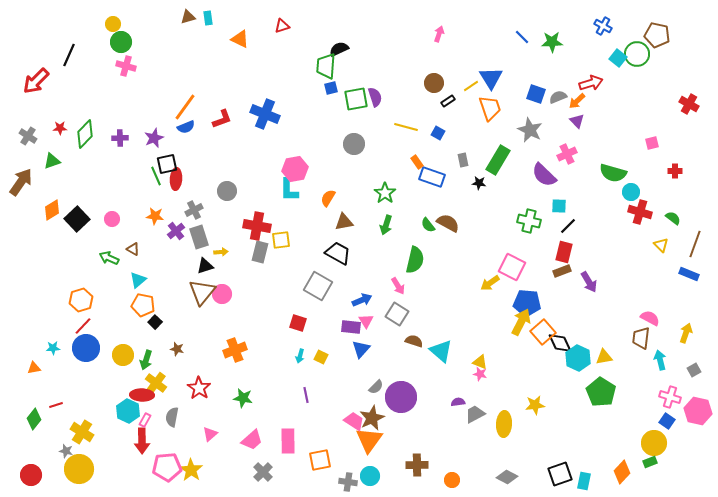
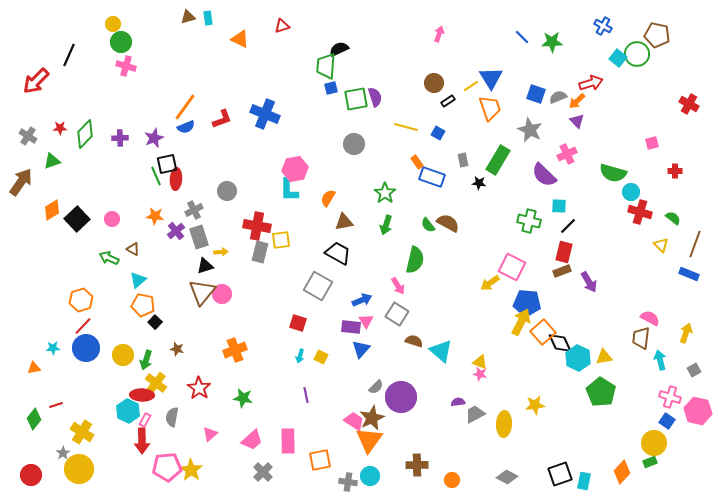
gray star at (66, 451): moved 3 px left, 2 px down; rotated 24 degrees clockwise
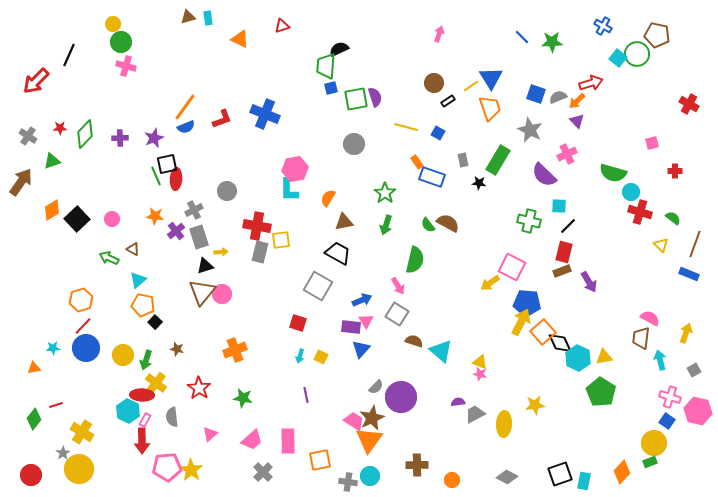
gray semicircle at (172, 417): rotated 18 degrees counterclockwise
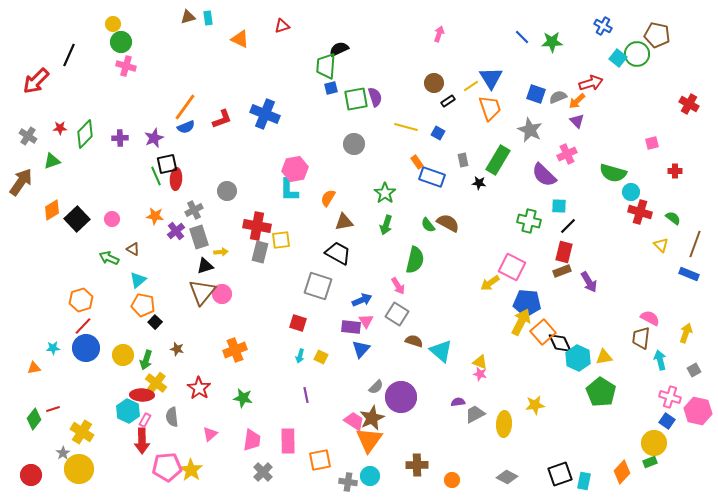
gray square at (318, 286): rotated 12 degrees counterclockwise
red line at (56, 405): moved 3 px left, 4 px down
pink trapezoid at (252, 440): rotated 40 degrees counterclockwise
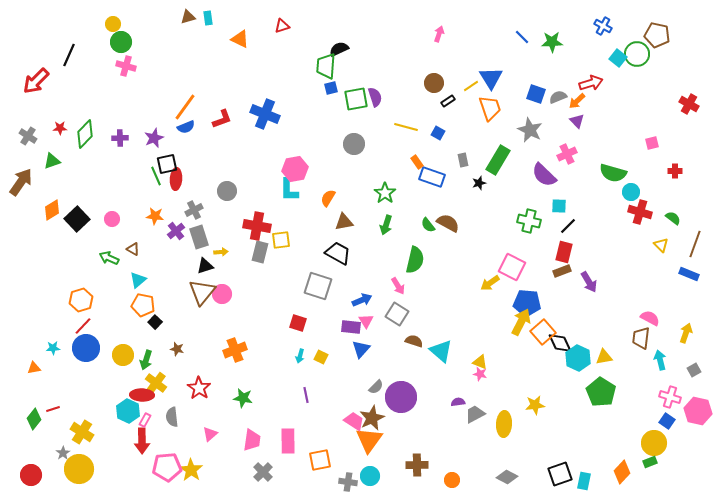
black star at (479, 183): rotated 24 degrees counterclockwise
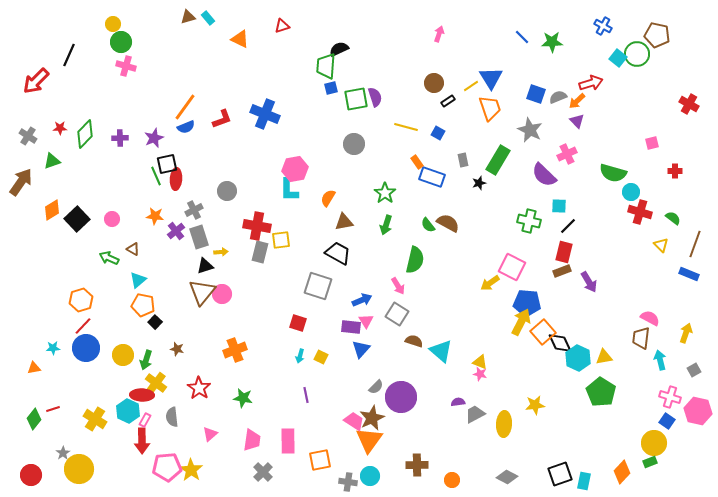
cyan rectangle at (208, 18): rotated 32 degrees counterclockwise
yellow cross at (82, 432): moved 13 px right, 13 px up
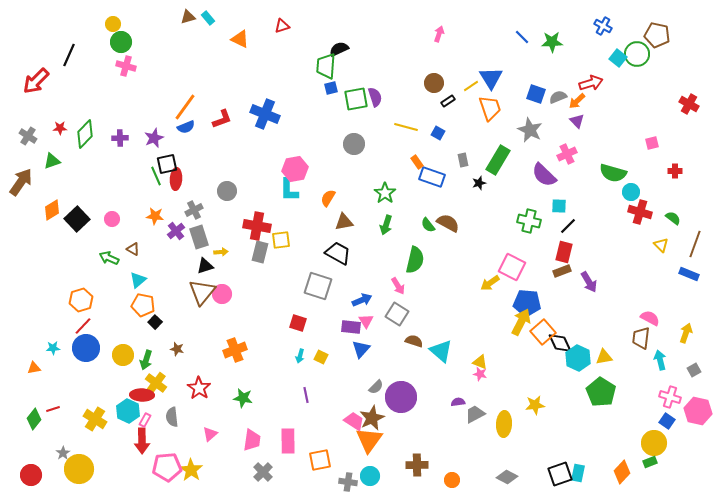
cyan rectangle at (584, 481): moved 6 px left, 8 px up
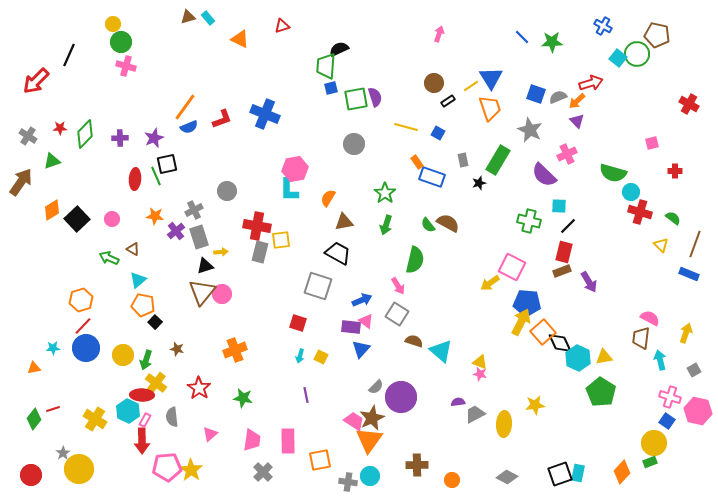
blue semicircle at (186, 127): moved 3 px right
red ellipse at (176, 179): moved 41 px left
pink triangle at (366, 321): rotated 21 degrees counterclockwise
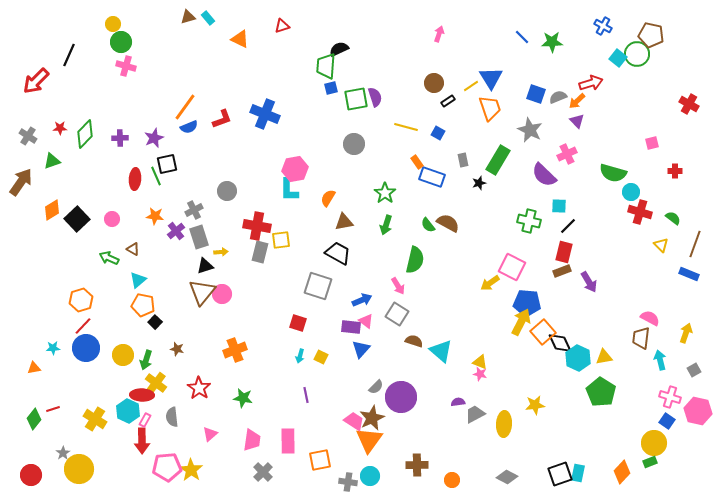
brown pentagon at (657, 35): moved 6 px left
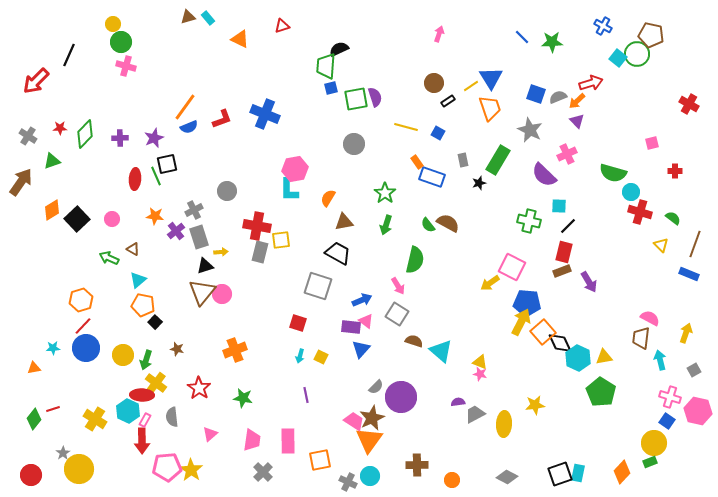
gray cross at (348, 482): rotated 18 degrees clockwise
